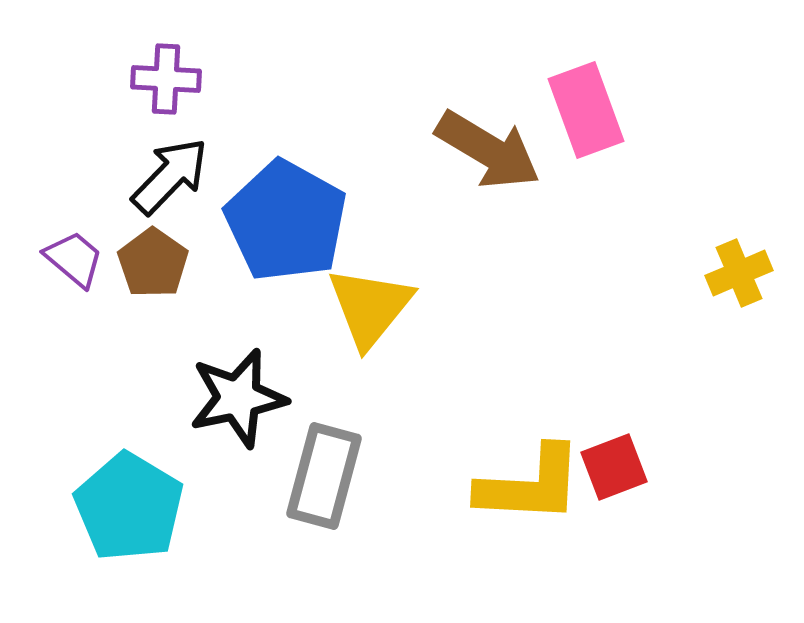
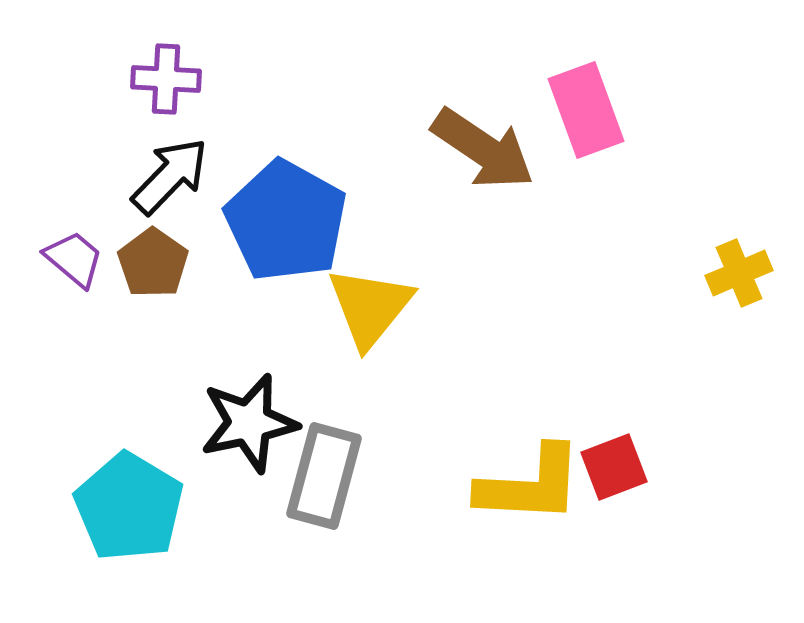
brown arrow: moved 5 px left, 1 px up; rotated 3 degrees clockwise
black star: moved 11 px right, 25 px down
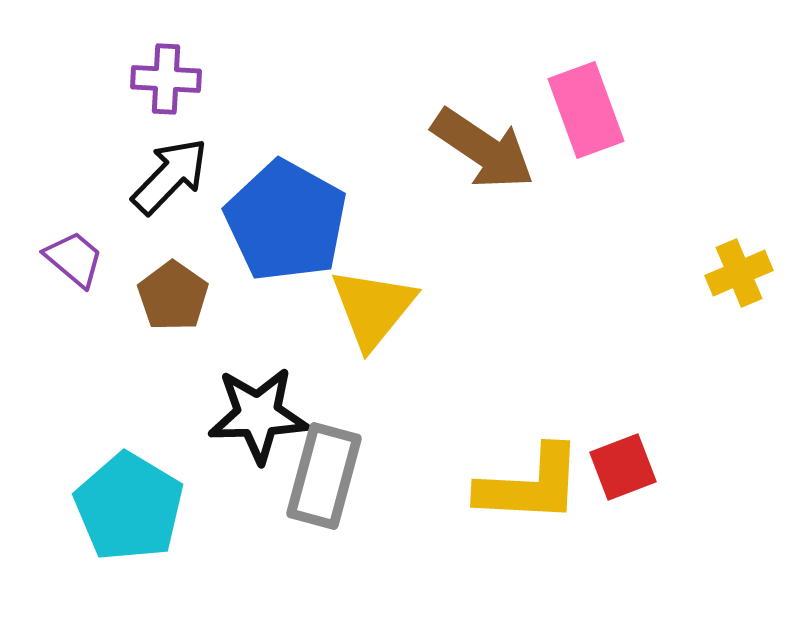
brown pentagon: moved 20 px right, 33 px down
yellow triangle: moved 3 px right, 1 px down
black star: moved 9 px right, 8 px up; rotated 10 degrees clockwise
red square: moved 9 px right
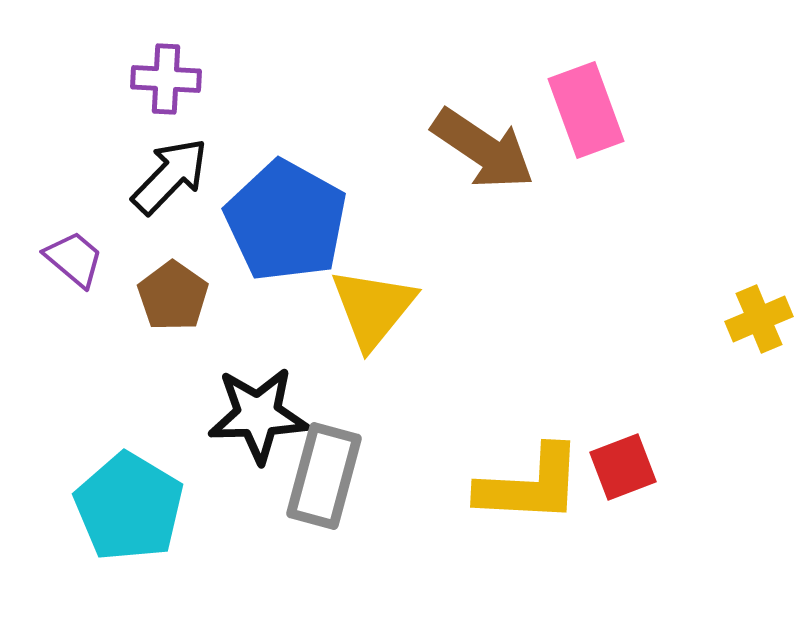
yellow cross: moved 20 px right, 46 px down
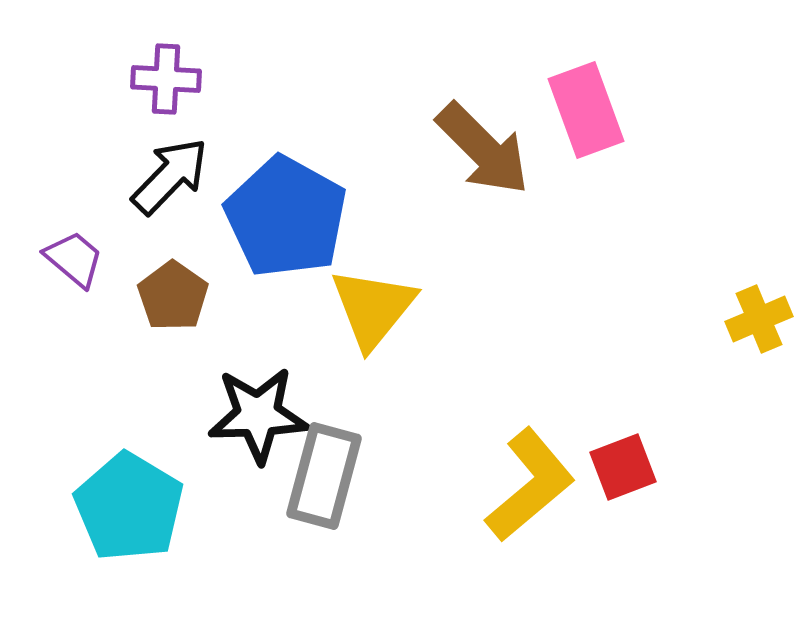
brown arrow: rotated 11 degrees clockwise
blue pentagon: moved 4 px up
yellow L-shape: rotated 43 degrees counterclockwise
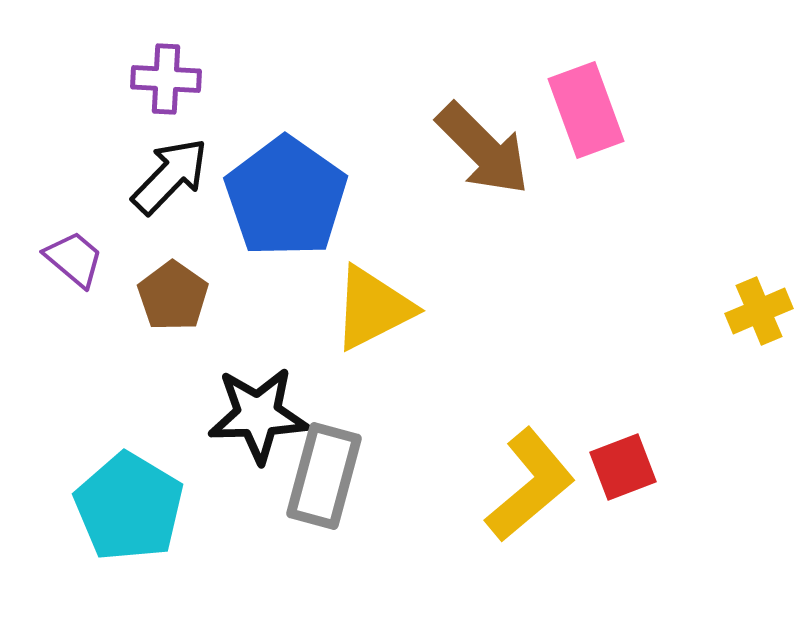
blue pentagon: moved 20 px up; rotated 6 degrees clockwise
yellow triangle: rotated 24 degrees clockwise
yellow cross: moved 8 px up
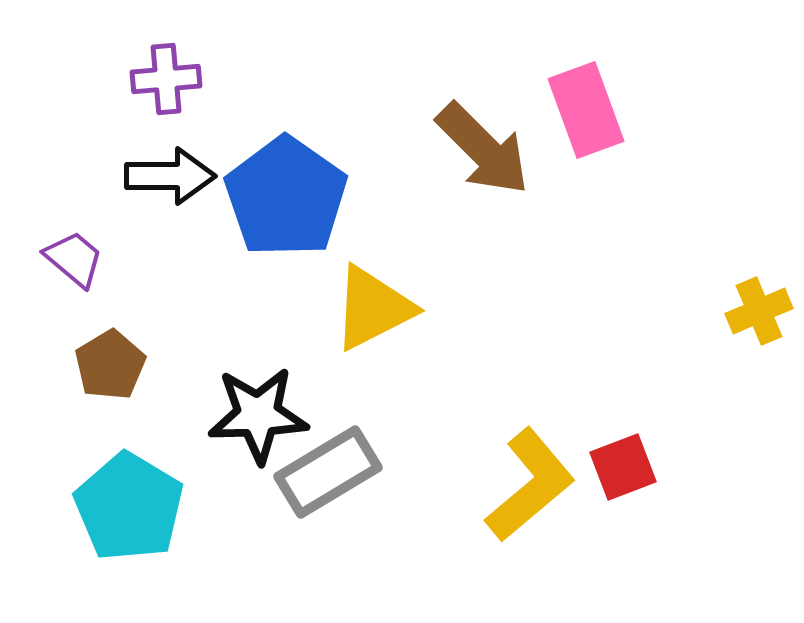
purple cross: rotated 8 degrees counterclockwise
black arrow: rotated 46 degrees clockwise
brown pentagon: moved 63 px left, 69 px down; rotated 6 degrees clockwise
gray rectangle: moved 4 px right, 4 px up; rotated 44 degrees clockwise
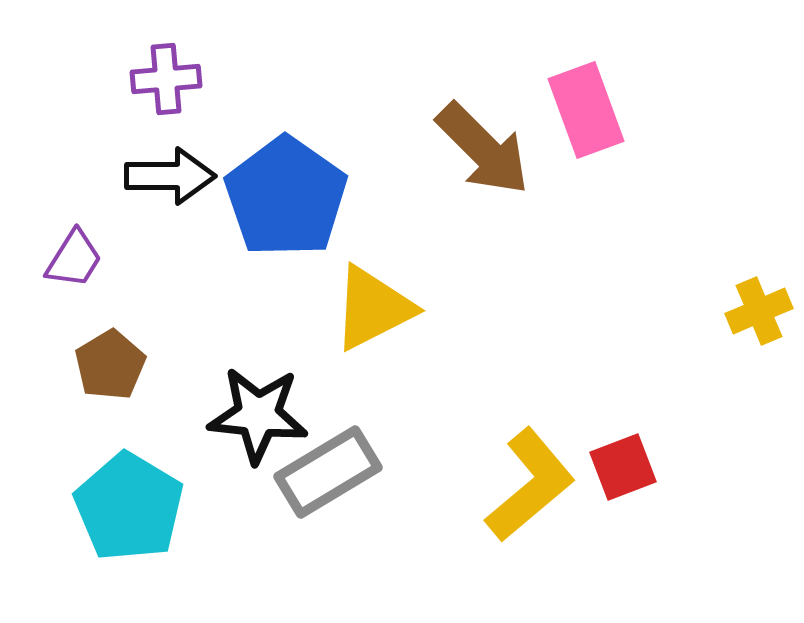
purple trapezoid: rotated 82 degrees clockwise
black star: rotated 8 degrees clockwise
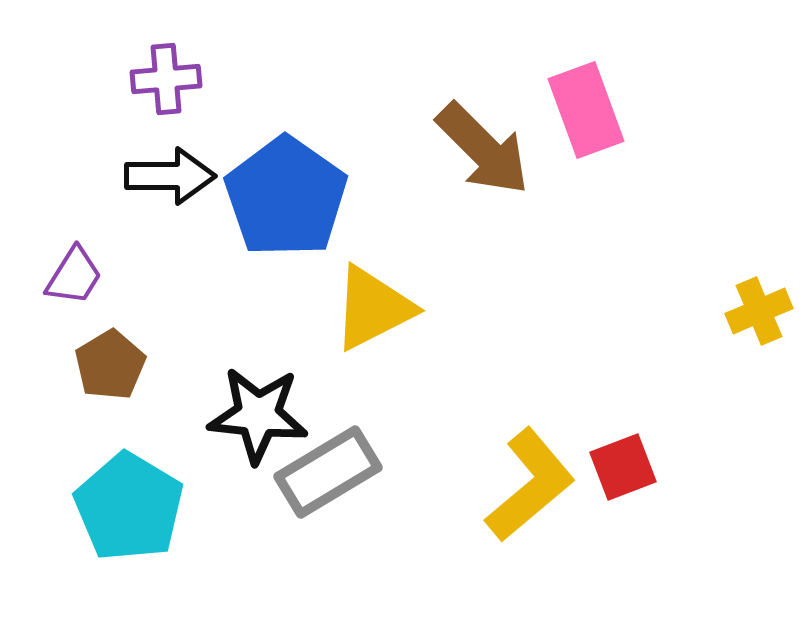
purple trapezoid: moved 17 px down
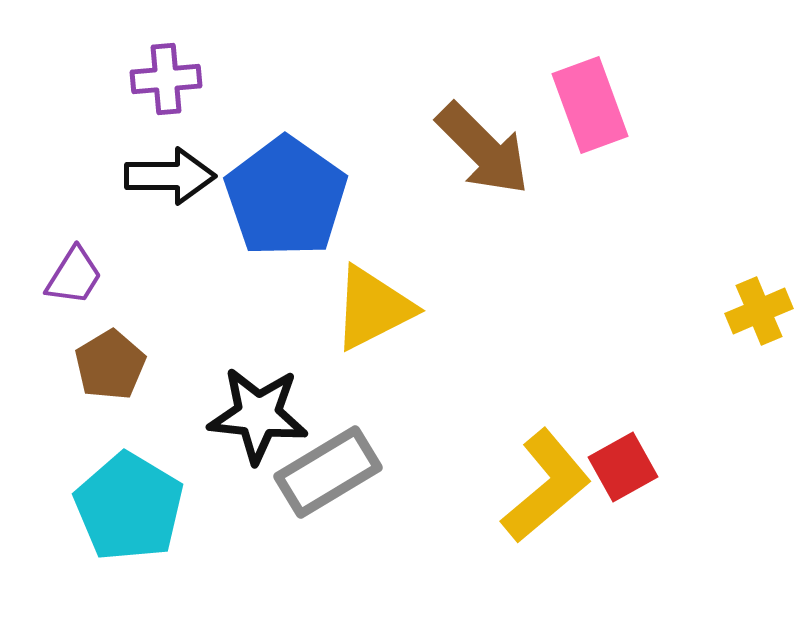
pink rectangle: moved 4 px right, 5 px up
red square: rotated 8 degrees counterclockwise
yellow L-shape: moved 16 px right, 1 px down
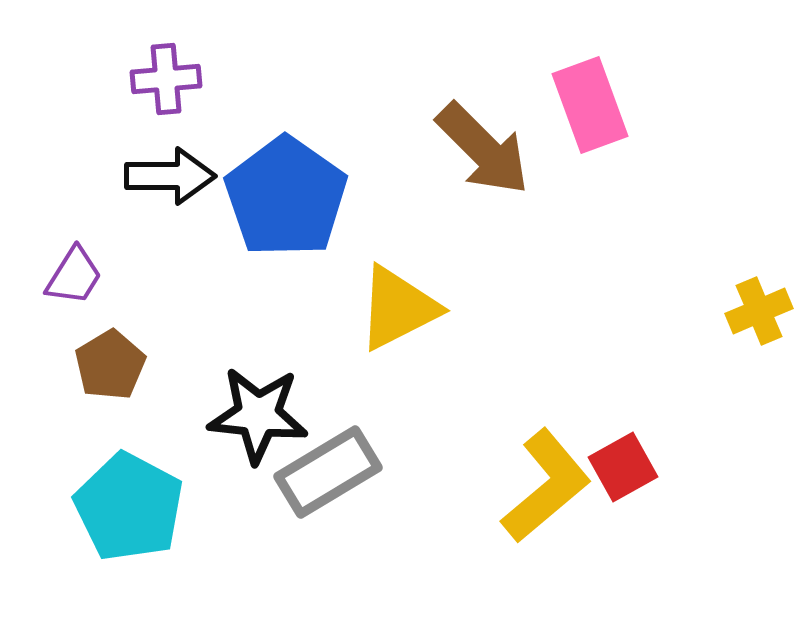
yellow triangle: moved 25 px right
cyan pentagon: rotated 3 degrees counterclockwise
